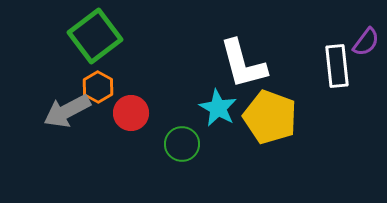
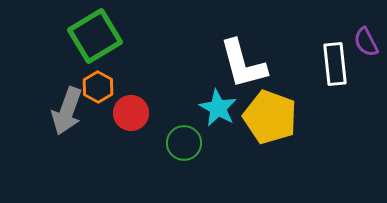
green square: rotated 6 degrees clockwise
purple semicircle: rotated 116 degrees clockwise
white rectangle: moved 2 px left, 2 px up
gray arrow: rotated 42 degrees counterclockwise
green circle: moved 2 px right, 1 px up
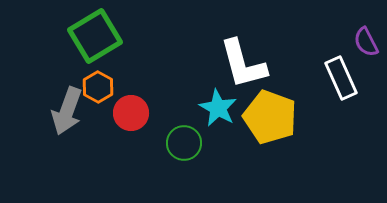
white rectangle: moved 6 px right, 14 px down; rotated 18 degrees counterclockwise
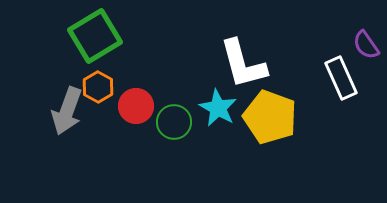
purple semicircle: moved 3 px down; rotated 8 degrees counterclockwise
red circle: moved 5 px right, 7 px up
green circle: moved 10 px left, 21 px up
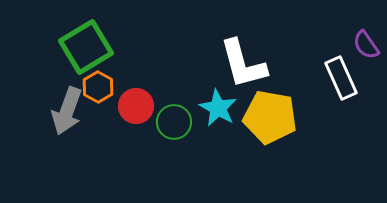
green square: moved 9 px left, 11 px down
yellow pentagon: rotated 10 degrees counterclockwise
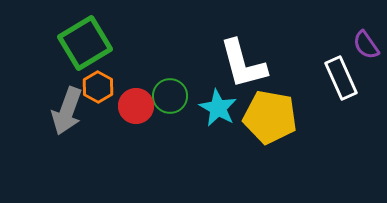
green square: moved 1 px left, 4 px up
green circle: moved 4 px left, 26 px up
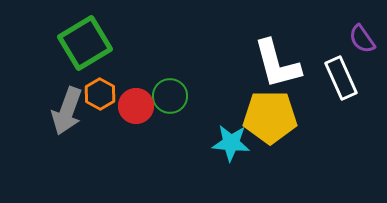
purple semicircle: moved 4 px left, 6 px up
white L-shape: moved 34 px right
orange hexagon: moved 2 px right, 7 px down
cyan star: moved 13 px right, 35 px down; rotated 24 degrees counterclockwise
yellow pentagon: rotated 10 degrees counterclockwise
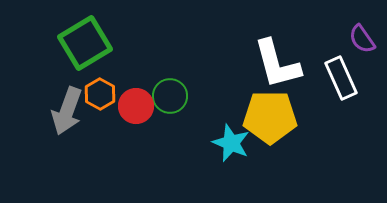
cyan star: rotated 18 degrees clockwise
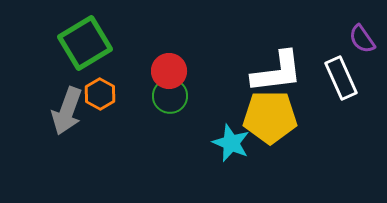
white L-shape: moved 8 px down; rotated 82 degrees counterclockwise
red circle: moved 33 px right, 35 px up
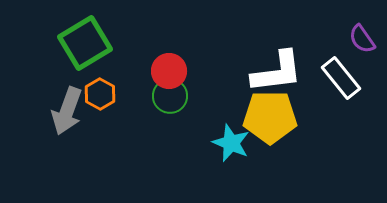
white rectangle: rotated 15 degrees counterclockwise
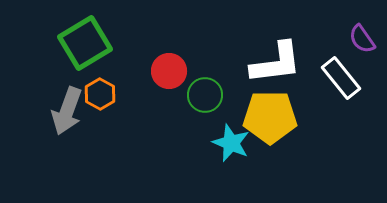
white L-shape: moved 1 px left, 9 px up
green circle: moved 35 px right, 1 px up
